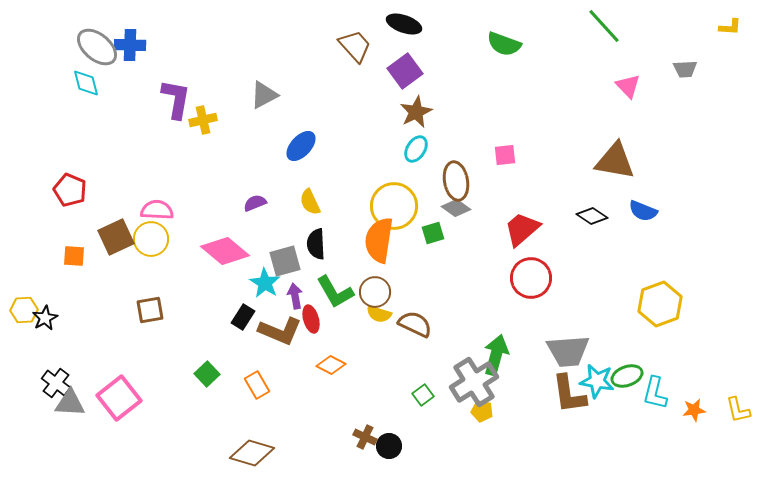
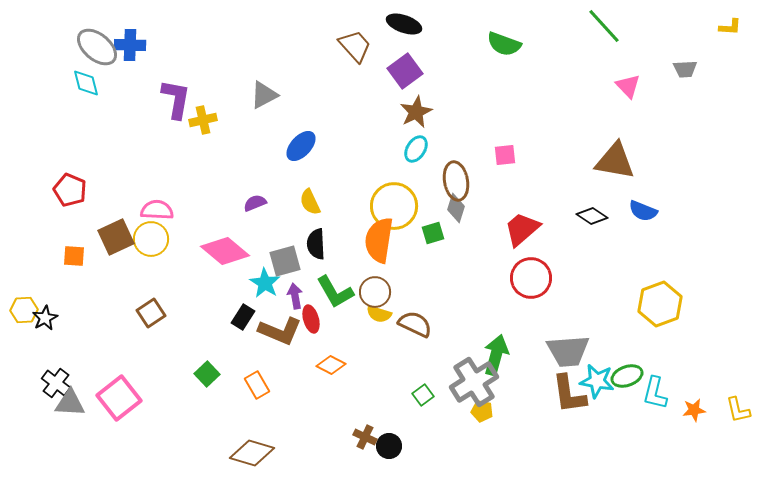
gray diamond at (456, 208): rotated 72 degrees clockwise
brown square at (150, 310): moved 1 px right, 3 px down; rotated 24 degrees counterclockwise
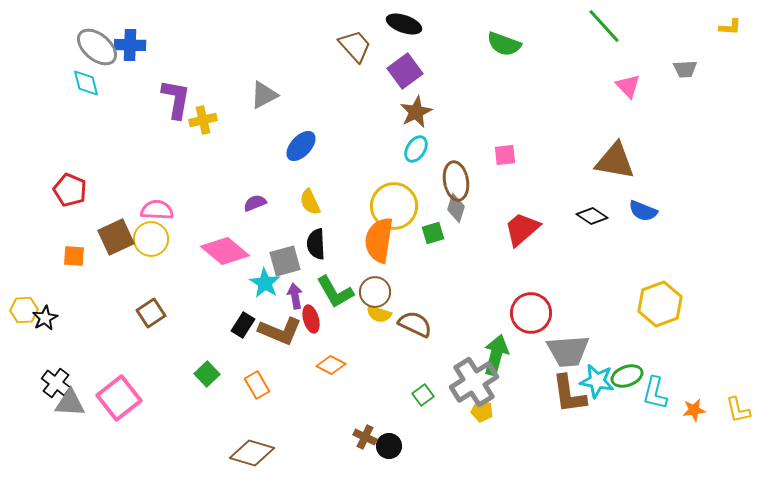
red circle at (531, 278): moved 35 px down
black rectangle at (243, 317): moved 8 px down
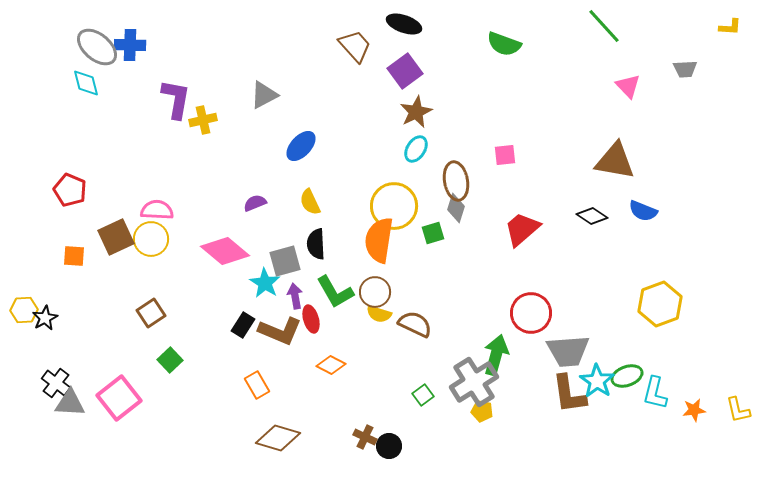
green square at (207, 374): moved 37 px left, 14 px up
cyan star at (597, 381): rotated 24 degrees clockwise
brown diamond at (252, 453): moved 26 px right, 15 px up
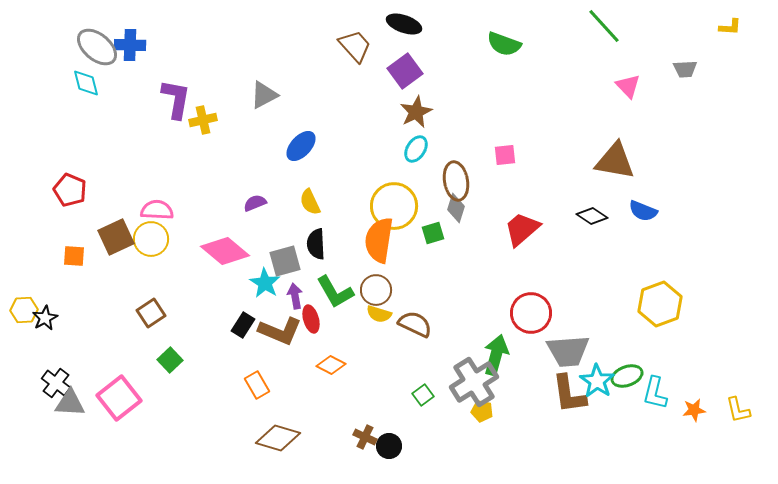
brown circle at (375, 292): moved 1 px right, 2 px up
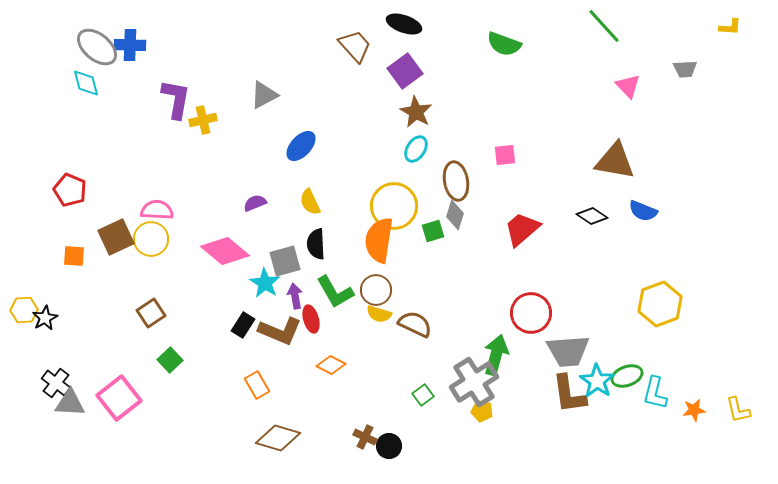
brown star at (416, 112): rotated 16 degrees counterclockwise
gray diamond at (456, 208): moved 1 px left, 7 px down
green square at (433, 233): moved 2 px up
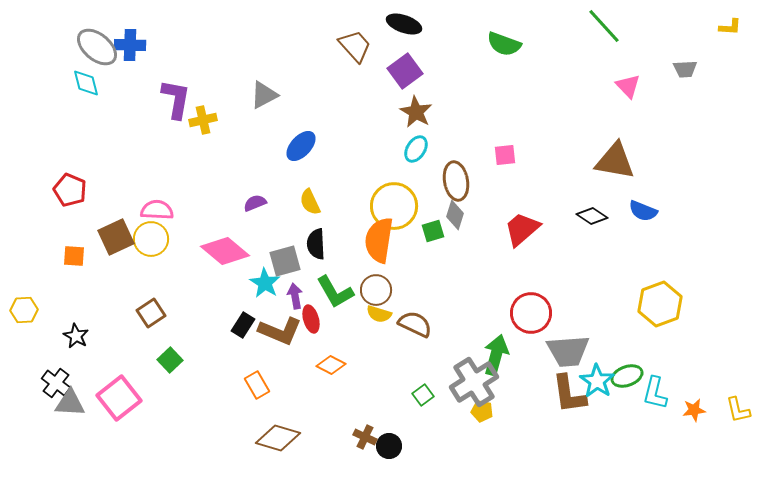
black star at (45, 318): moved 31 px right, 18 px down; rotated 15 degrees counterclockwise
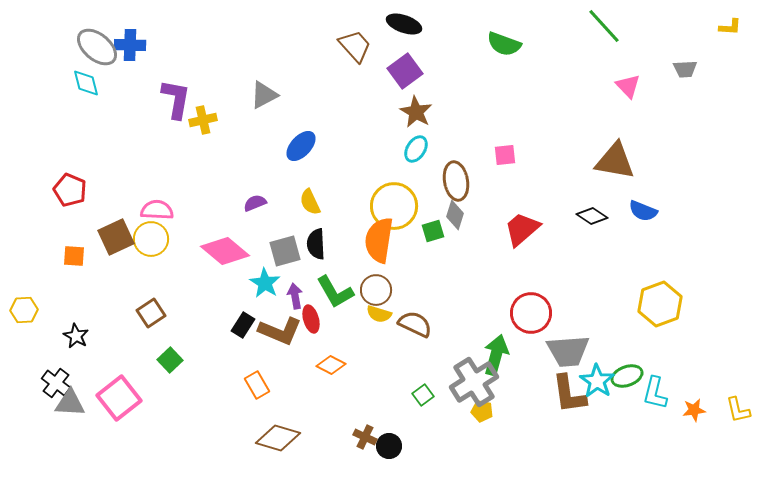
gray square at (285, 261): moved 10 px up
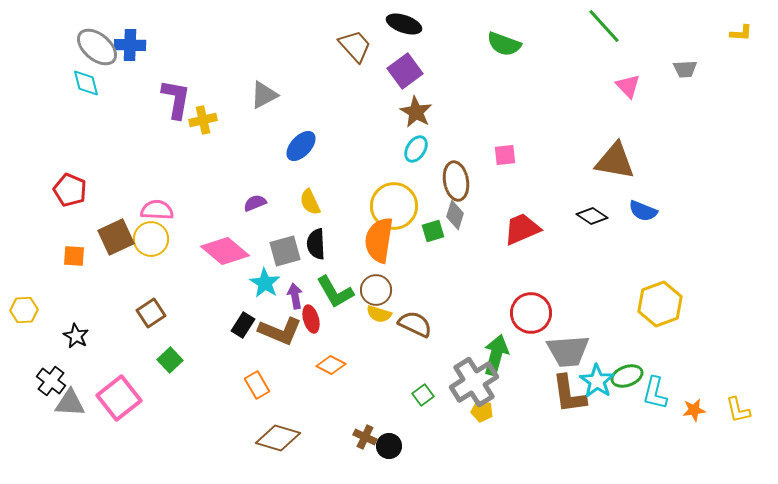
yellow L-shape at (730, 27): moved 11 px right, 6 px down
red trapezoid at (522, 229): rotated 18 degrees clockwise
black cross at (56, 383): moved 5 px left, 2 px up
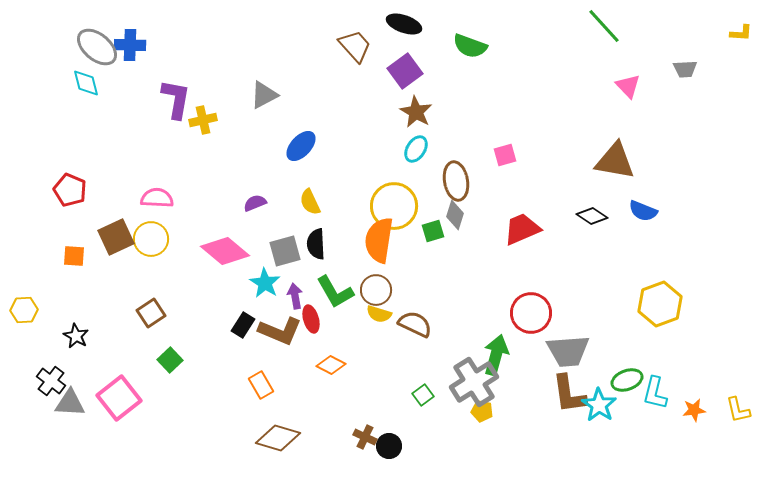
green semicircle at (504, 44): moved 34 px left, 2 px down
pink square at (505, 155): rotated 10 degrees counterclockwise
pink semicircle at (157, 210): moved 12 px up
green ellipse at (627, 376): moved 4 px down
cyan star at (597, 381): moved 2 px right, 24 px down
orange rectangle at (257, 385): moved 4 px right
